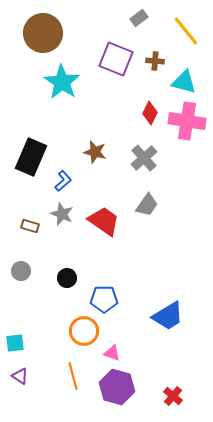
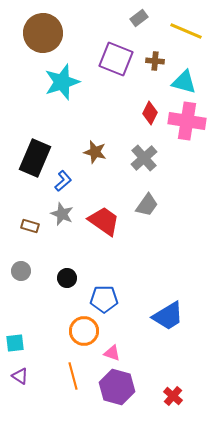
yellow line: rotated 28 degrees counterclockwise
cyan star: rotated 21 degrees clockwise
black rectangle: moved 4 px right, 1 px down
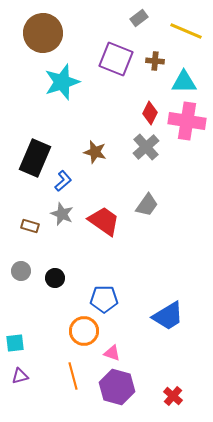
cyan triangle: rotated 16 degrees counterclockwise
gray cross: moved 2 px right, 11 px up
black circle: moved 12 px left
purple triangle: rotated 48 degrees counterclockwise
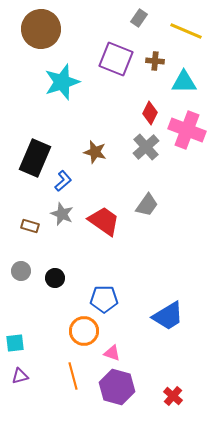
gray rectangle: rotated 18 degrees counterclockwise
brown circle: moved 2 px left, 4 px up
pink cross: moved 9 px down; rotated 12 degrees clockwise
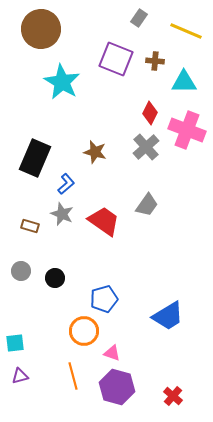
cyan star: rotated 24 degrees counterclockwise
blue L-shape: moved 3 px right, 3 px down
blue pentagon: rotated 16 degrees counterclockwise
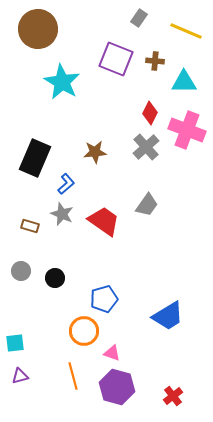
brown circle: moved 3 px left
brown star: rotated 20 degrees counterclockwise
red cross: rotated 12 degrees clockwise
